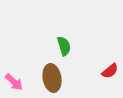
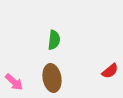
green semicircle: moved 10 px left, 6 px up; rotated 24 degrees clockwise
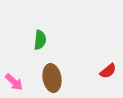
green semicircle: moved 14 px left
red semicircle: moved 2 px left
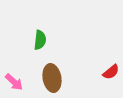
red semicircle: moved 3 px right, 1 px down
